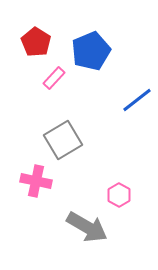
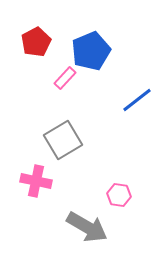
red pentagon: rotated 12 degrees clockwise
pink rectangle: moved 11 px right
pink hexagon: rotated 20 degrees counterclockwise
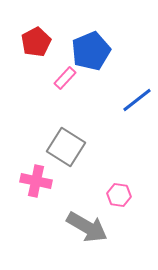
gray square: moved 3 px right, 7 px down; rotated 27 degrees counterclockwise
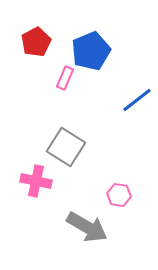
pink rectangle: rotated 20 degrees counterclockwise
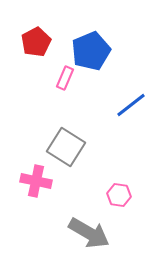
blue line: moved 6 px left, 5 px down
gray arrow: moved 2 px right, 6 px down
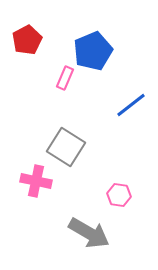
red pentagon: moved 9 px left, 2 px up
blue pentagon: moved 2 px right
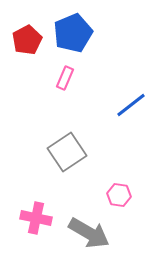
blue pentagon: moved 20 px left, 18 px up
gray square: moved 1 px right, 5 px down; rotated 24 degrees clockwise
pink cross: moved 37 px down
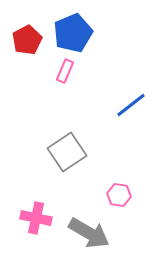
pink rectangle: moved 7 px up
